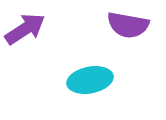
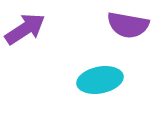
cyan ellipse: moved 10 px right
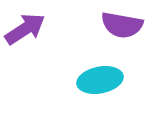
purple semicircle: moved 6 px left
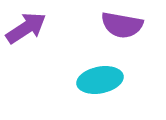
purple arrow: moved 1 px right, 1 px up
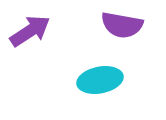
purple arrow: moved 4 px right, 3 px down
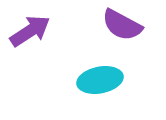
purple semicircle: rotated 18 degrees clockwise
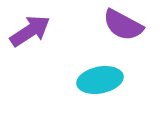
purple semicircle: moved 1 px right
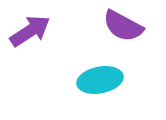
purple semicircle: moved 1 px down
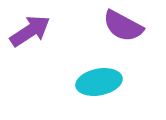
cyan ellipse: moved 1 px left, 2 px down
